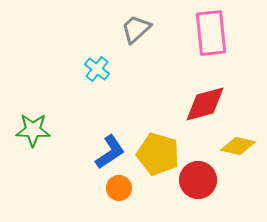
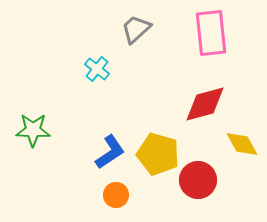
yellow diamond: moved 4 px right, 2 px up; rotated 48 degrees clockwise
orange circle: moved 3 px left, 7 px down
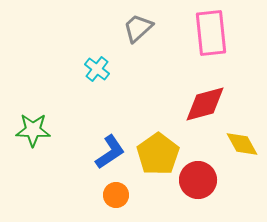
gray trapezoid: moved 2 px right, 1 px up
yellow pentagon: rotated 21 degrees clockwise
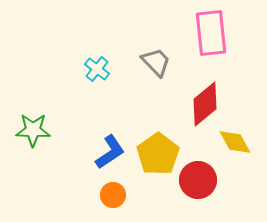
gray trapezoid: moved 18 px right, 34 px down; rotated 88 degrees clockwise
red diamond: rotated 24 degrees counterclockwise
yellow diamond: moved 7 px left, 2 px up
orange circle: moved 3 px left
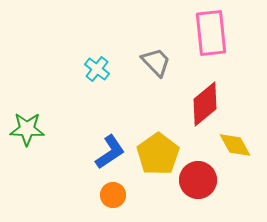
green star: moved 6 px left, 1 px up
yellow diamond: moved 3 px down
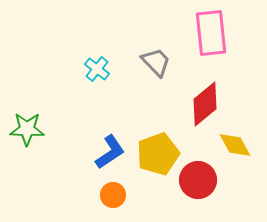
yellow pentagon: rotated 15 degrees clockwise
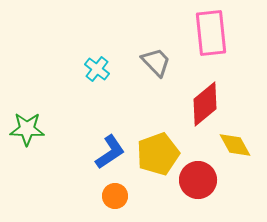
orange circle: moved 2 px right, 1 px down
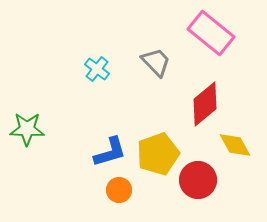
pink rectangle: rotated 45 degrees counterclockwise
blue L-shape: rotated 18 degrees clockwise
orange circle: moved 4 px right, 6 px up
